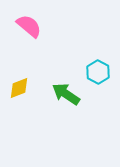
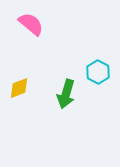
pink semicircle: moved 2 px right, 2 px up
green arrow: rotated 108 degrees counterclockwise
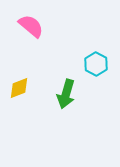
pink semicircle: moved 2 px down
cyan hexagon: moved 2 px left, 8 px up
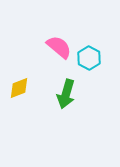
pink semicircle: moved 28 px right, 21 px down
cyan hexagon: moved 7 px left, 6 px up
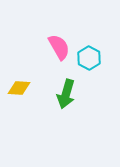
pink semicircle: rotated 20 degrees clockwise
yellow diamond: rotated 25 degrees clockwise
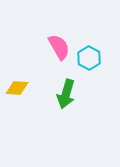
yellow diamond: moved 2 px left
